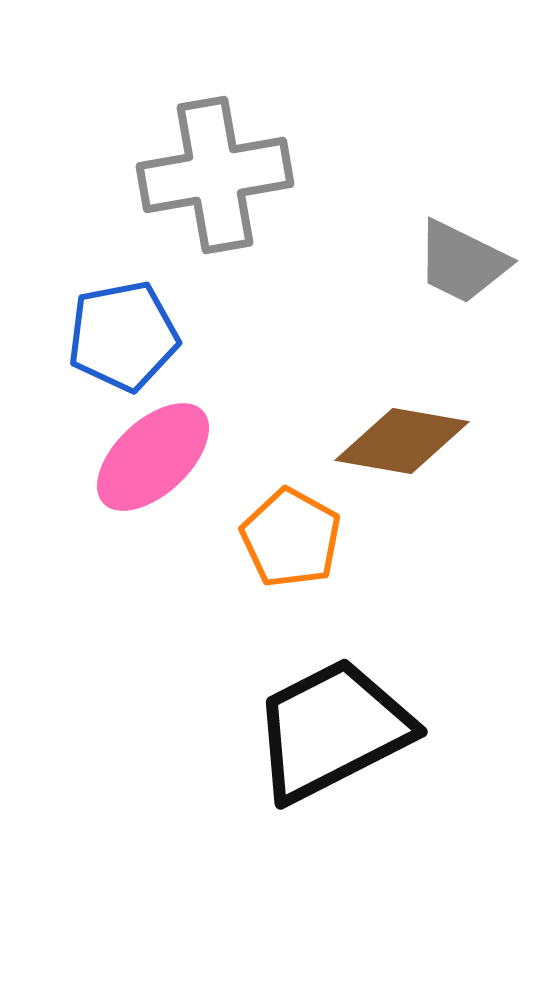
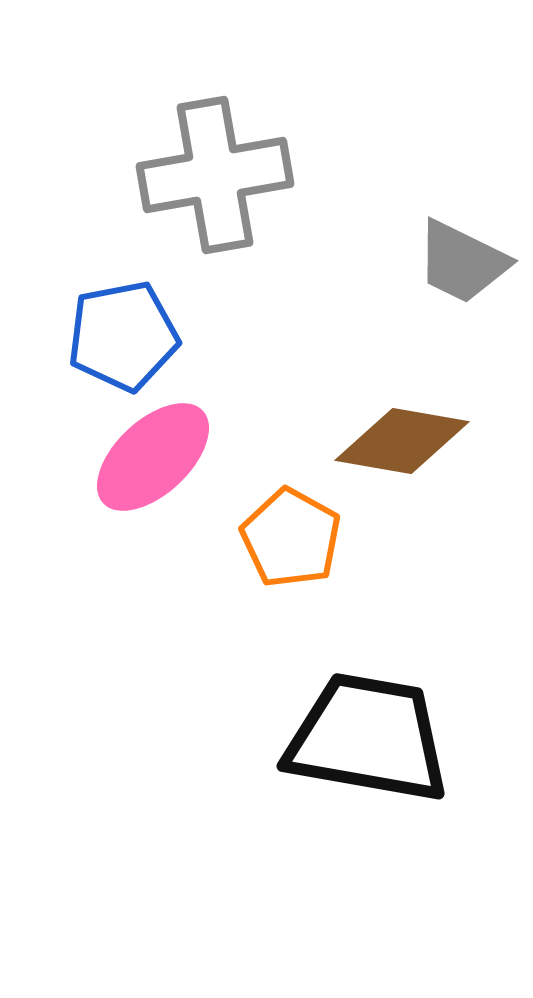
black trapezoid: moved 36 px right, 8 px down; rotated 37 degrees clockwise
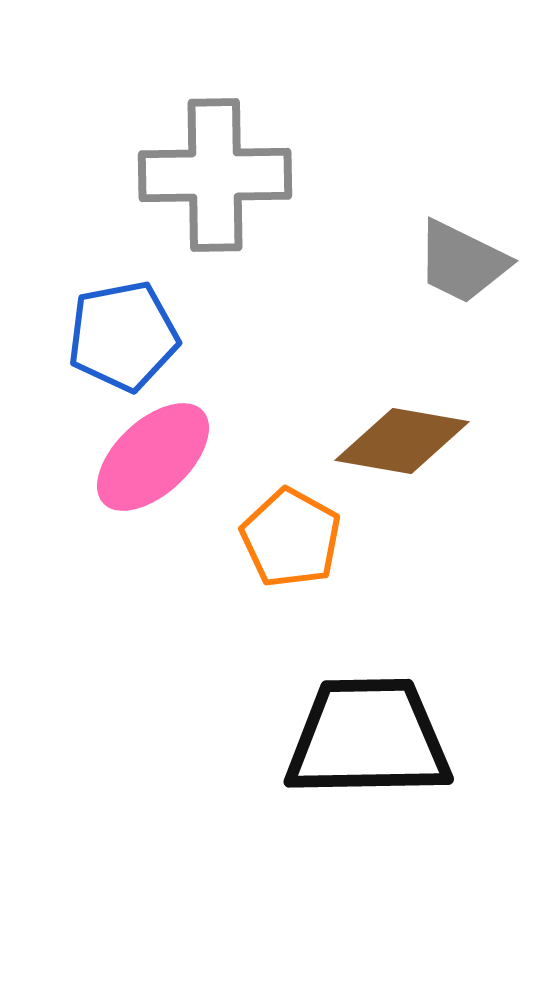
gray cross: rotated 9 degrees clockwise
black trapezoid: rotated 11 degrees counterclockwise
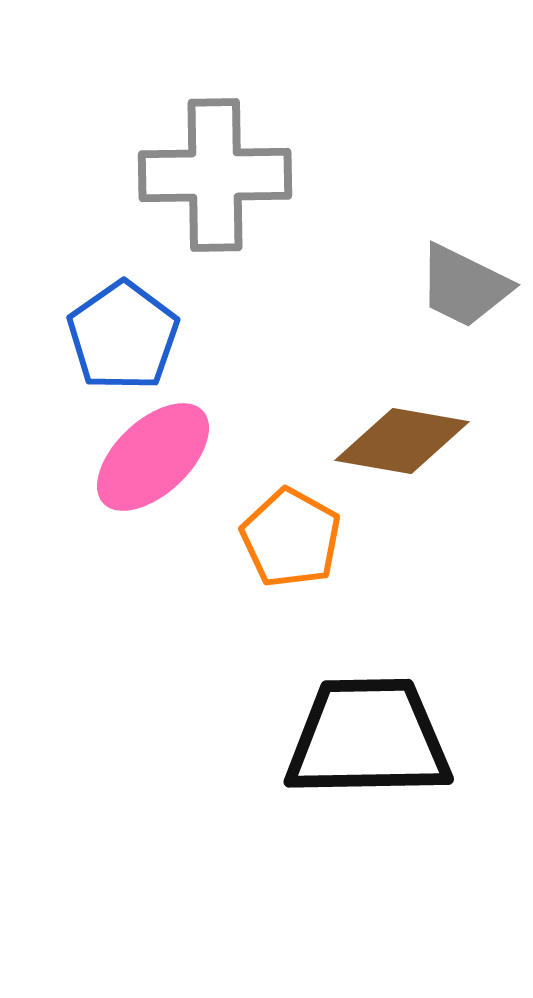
gray trapezoid: moved 2 px right, 24 px down
blue pentagon: rotated 24 degrees counterclockwise
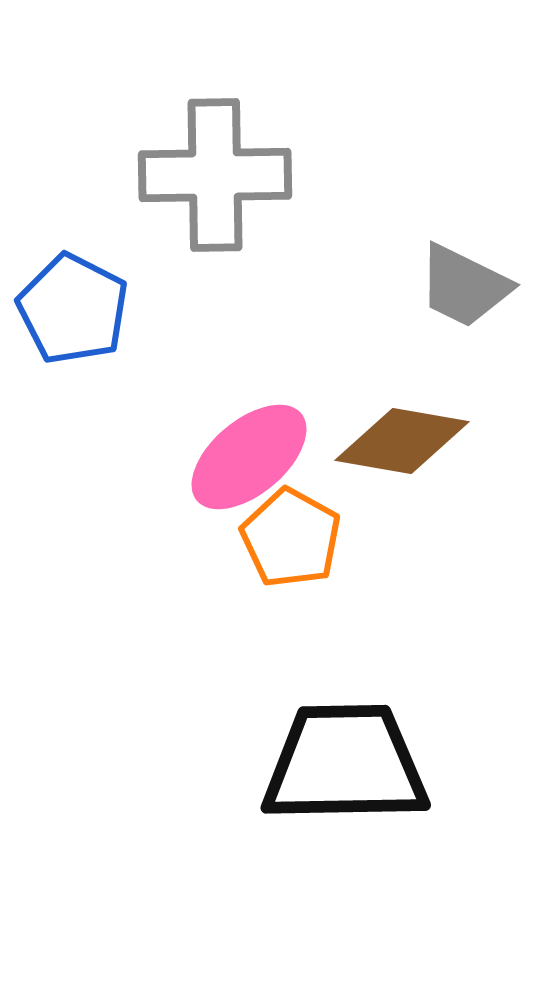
blue pentagon: moved 50 px left, 27 px up; rotated 10 degrees counterclockwise
pink ellipse: moved 96 px right; rotated 3 degrees clockwise
black trapezoid: moved 23 px left, 26 px down
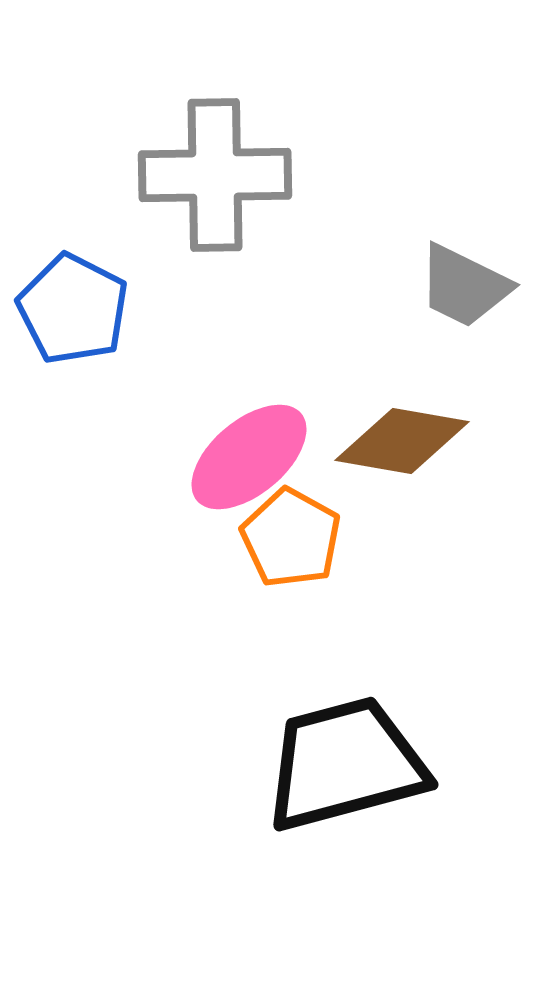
black trapezoid: rotated 14 degrees counterclockwise
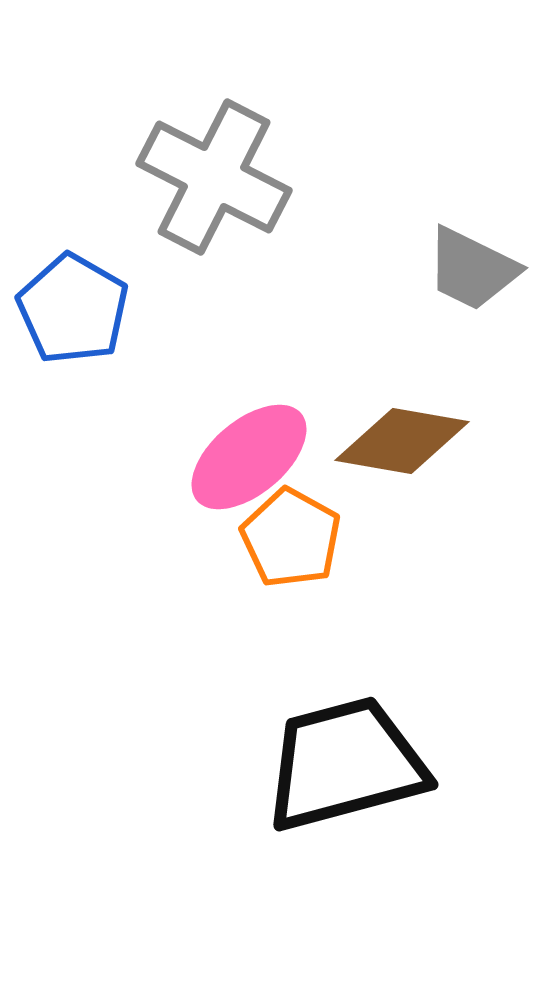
gray cross: moved 1 px left, 2 px down; rotated 28 degrees clockwise
gray trapezoid: moved 8 px right, 17 px up
blue pentagon: rotated 3 degrees clockwise
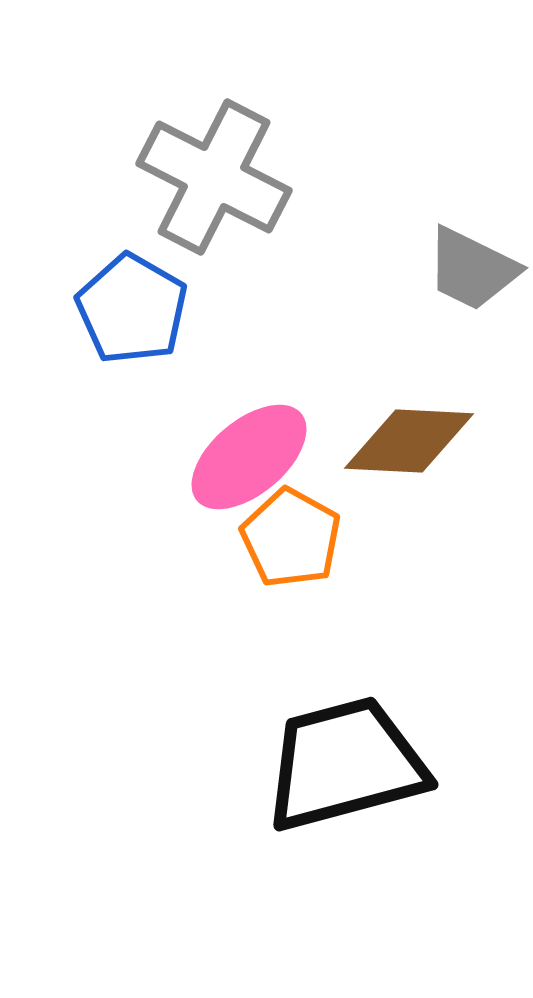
blue pentagon: moved 59 px right
brown diamond: moved 7 px right; rotated 7 degrees counterclockwise
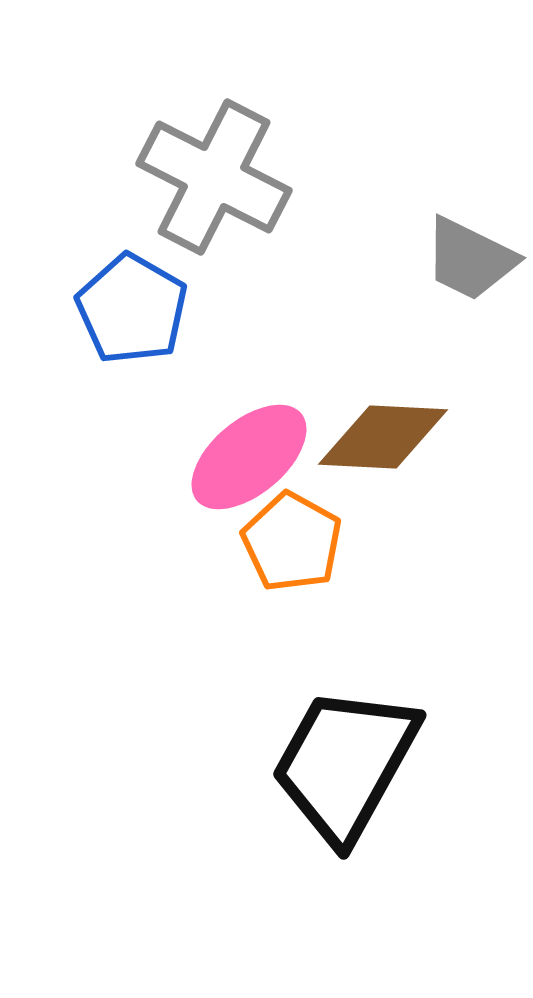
gray trapezoid: moved 2 px left, 10 px up
brown diamond: moved 26 px left, 4 px up
orange pentagon: moved 1 px right, 4 px down
black trapezoid: rotated 46 degrees counterclockwise
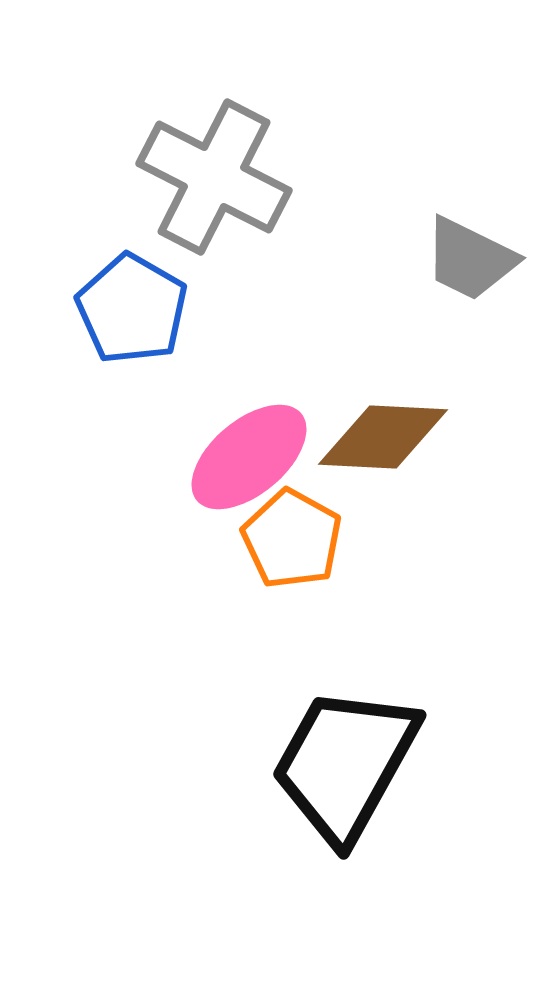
orange pentagon: moved 3 px up
